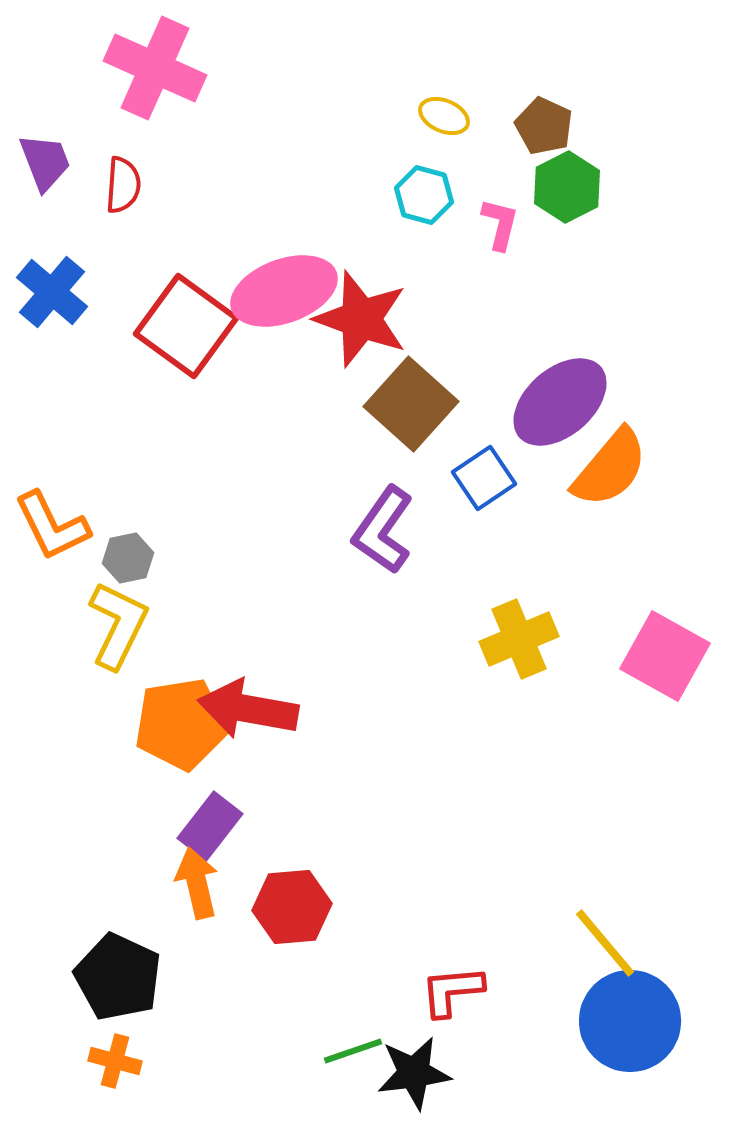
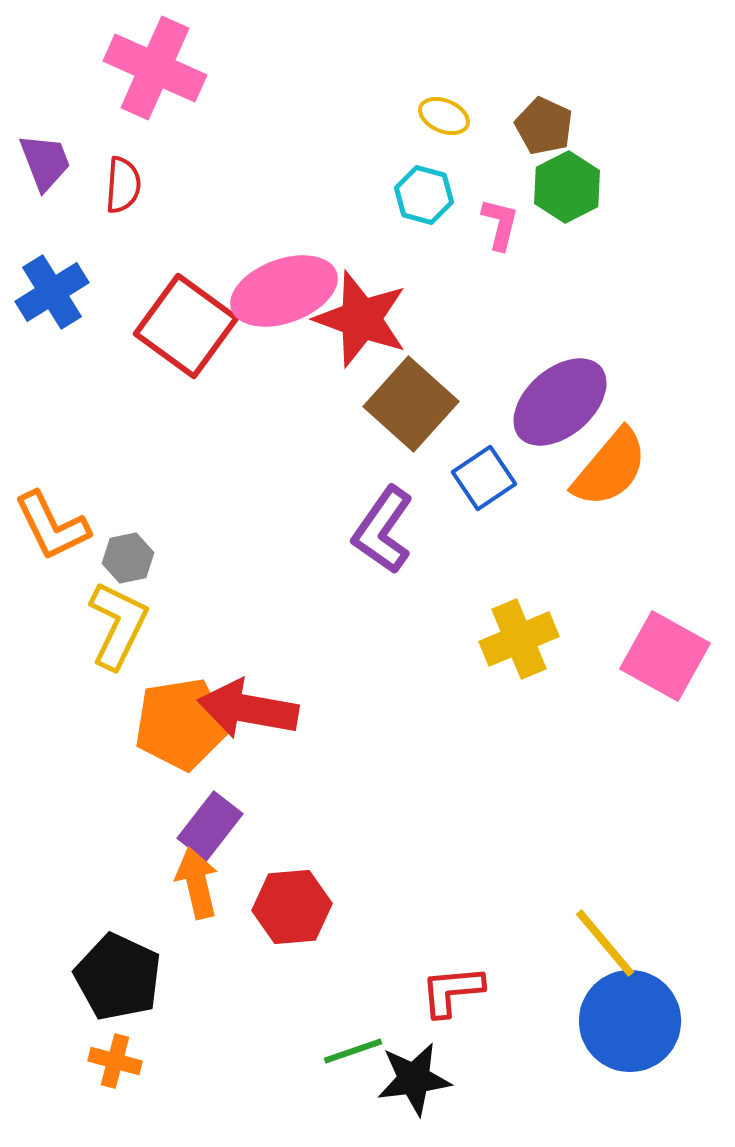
blue cross: rotated 18 degrees clockwise
black star: moved 6 px down
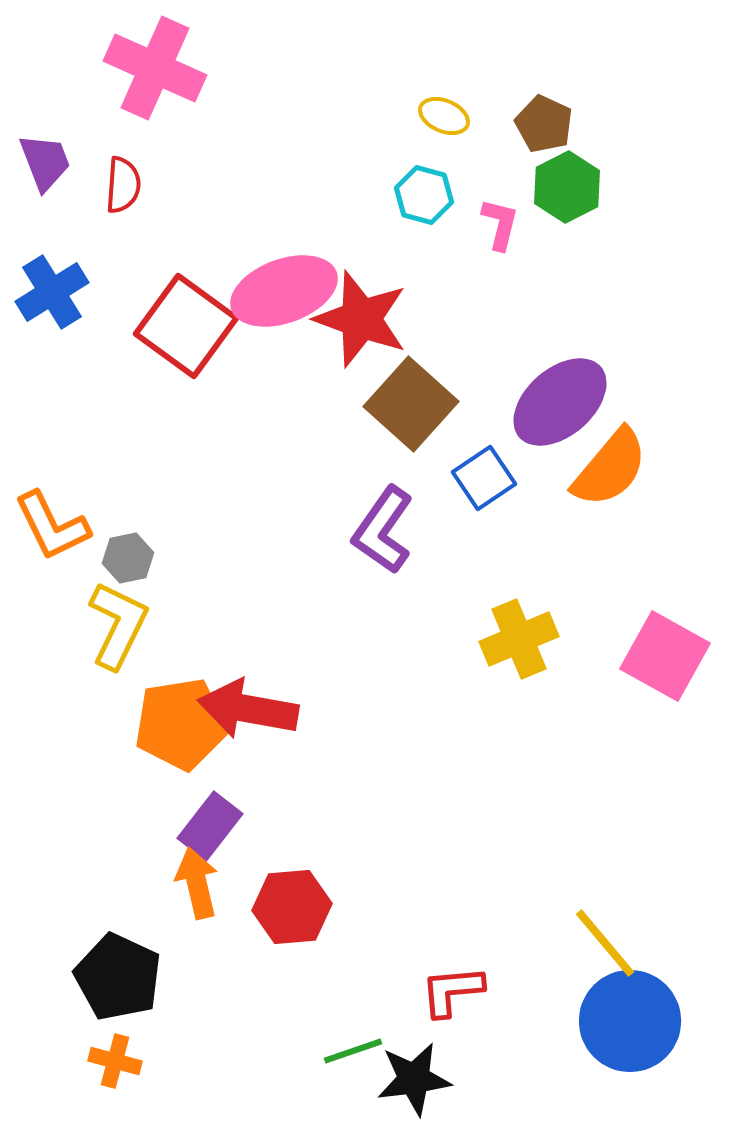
brown pentagon: moved 2 px up
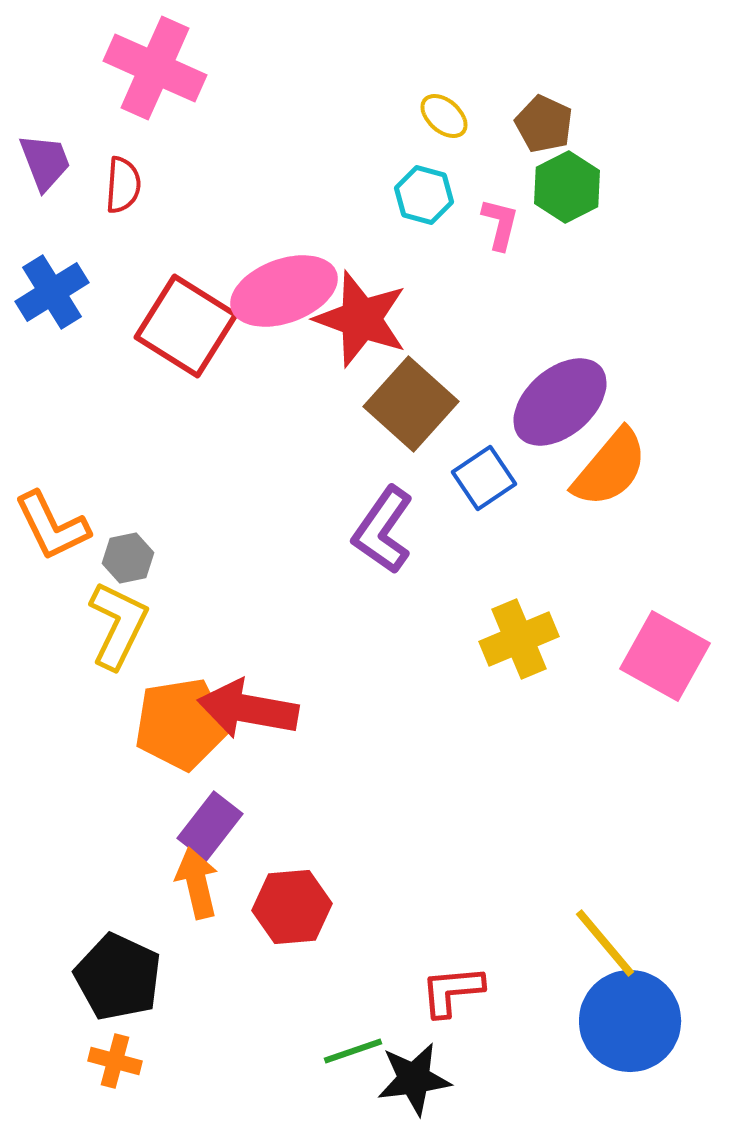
yellow ellipse: rotated 18 degrees clockwise
red square: rotated 4 degrees counterclockwise
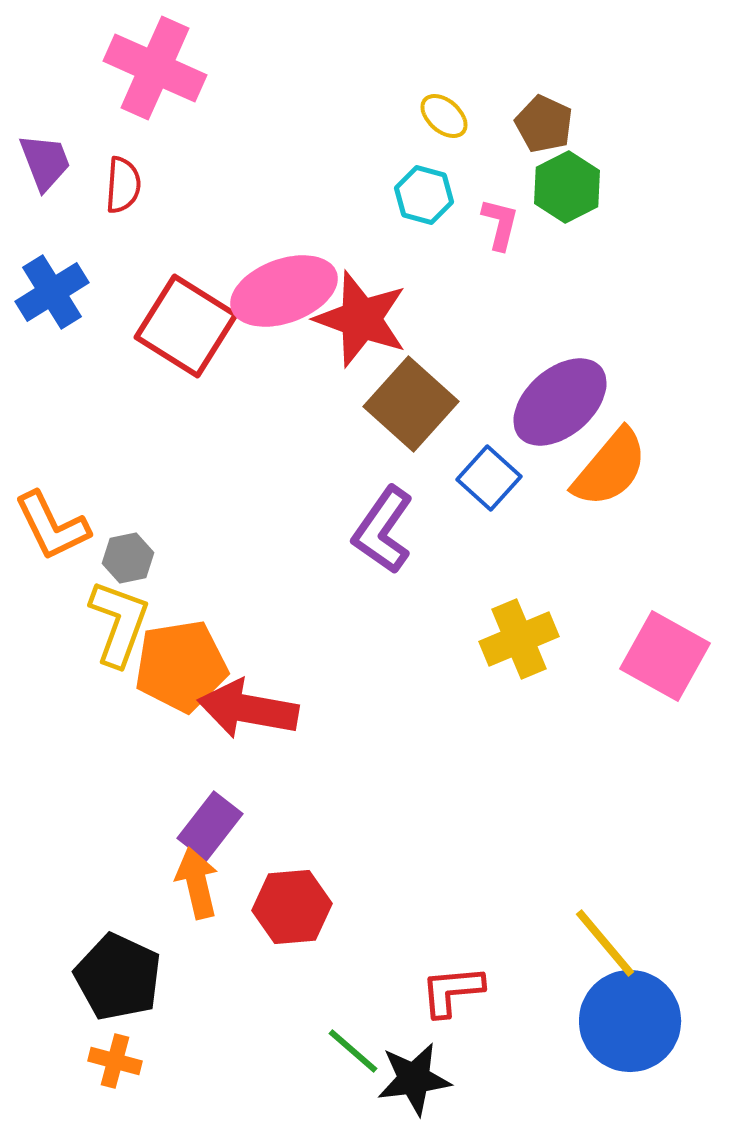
blue square: moved 5 px right; rotated 14 degrees counterclockwise
yellow L-shape: moved 1 px right, 2 px up; rotated 6 degrees counterclockwise
orange pentagon: moved 58 px up
green line: rotated 60 degrees clockwise
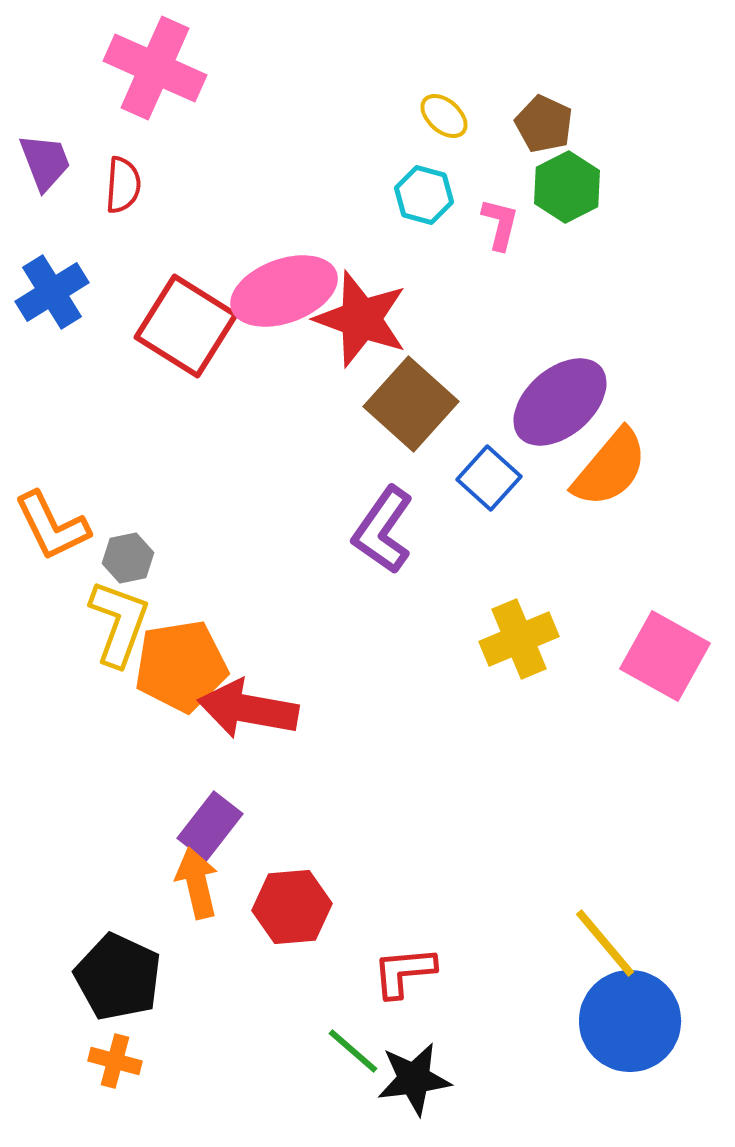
red L-shape: moved 48 px left, 19 px up
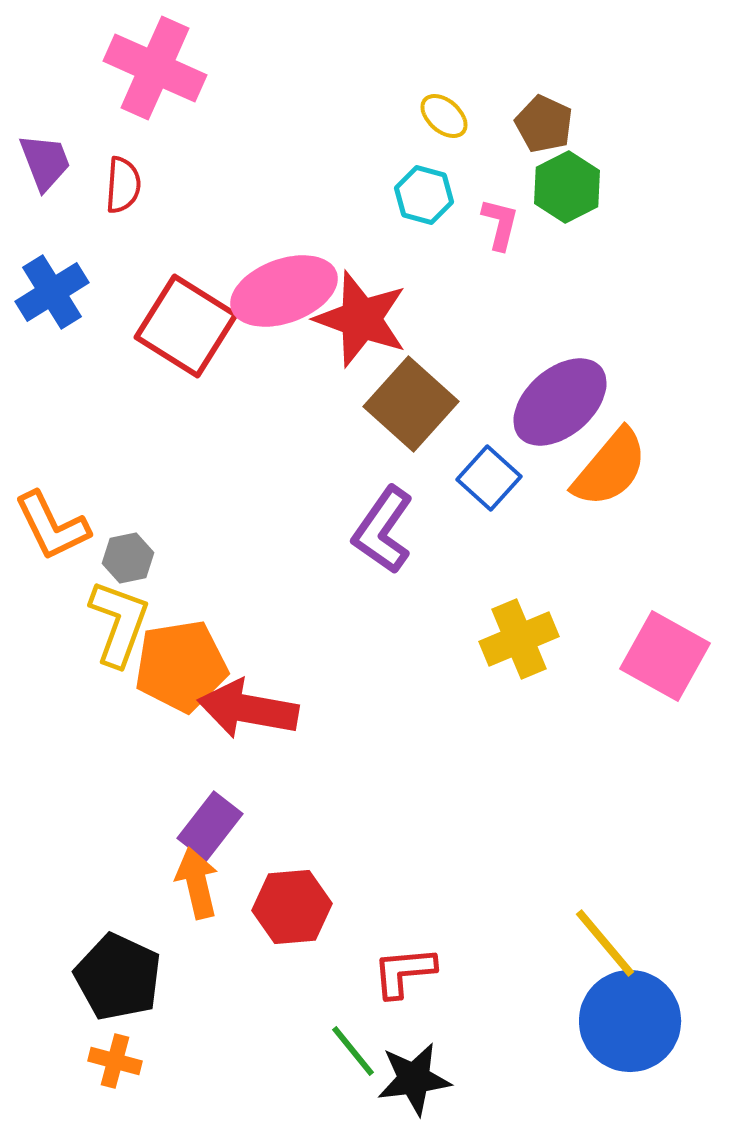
green line: rotated 10 degrees clockwise
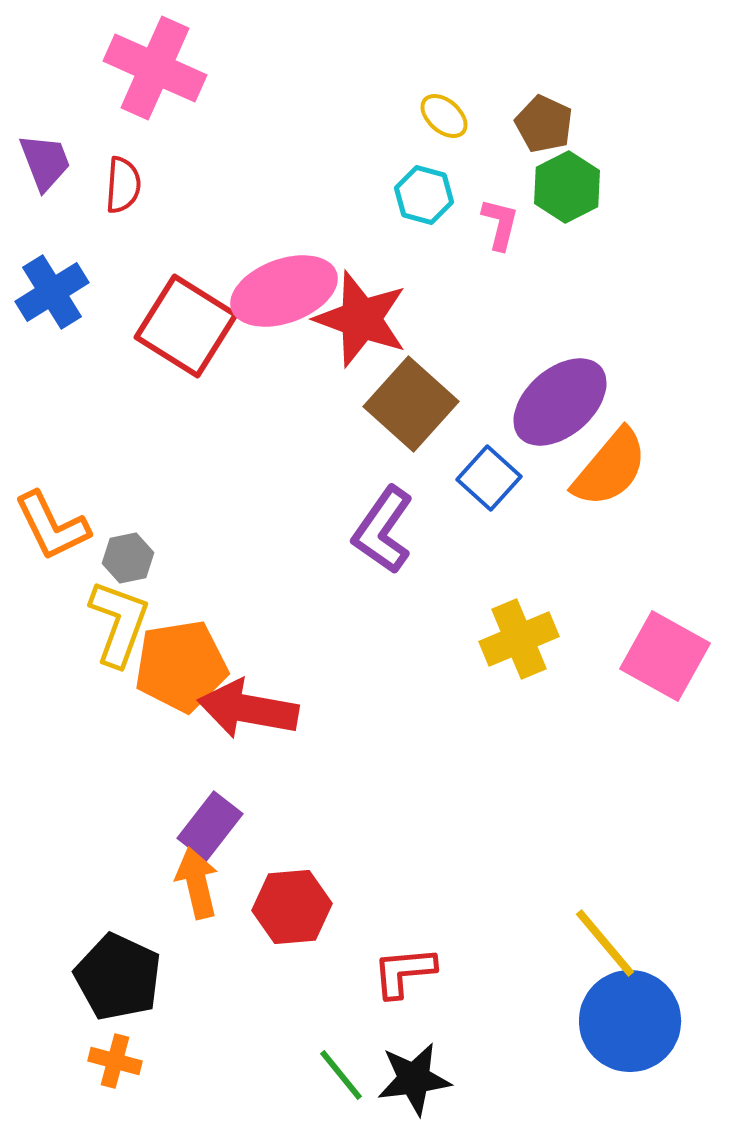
green line: moved 12 px left, 24 px down
